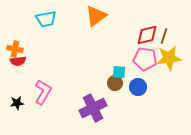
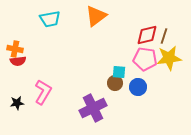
cyan trapezoid: moved 4 px right
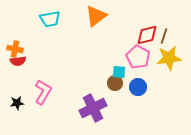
pink pentagon: moved 7 px left, 2 px up; rotated 20 degrees clockwise
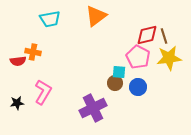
brown line: rotated 35 degrees counterclockwise
orange cross: moved 18 px right, 3 px down
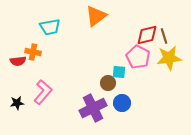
cyan trapezoid: moved 8 px down
brown circle: moved 7 px left
blue circle: moved 16 px left, 16 px down
pink L-shape: rotated 10 degrees clockwise
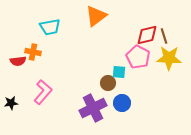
yellow star: rotated 10 degrees clockwise
black star: moved 6 px left
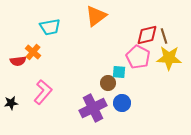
orange cross: rotated 28 degrees clockwise
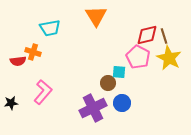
orange triangle: rotated 25 degrees counterclockwise
cyan trapezoid: moved 1 px down
orange cross: rotated 21 degrees counterclockwise
yellow star: rotated 25 degrees clockwise
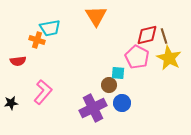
orange cross: moved 4 px right, 12 px up
pink pentagon: moved 1 px left
cyan square: moved 1 px left, 1 px down
brown circle: moved 1 px right, 2 px down
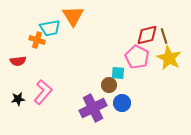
orange triangle: moved 23 px left
black star: moved 7 px right, 4 px up
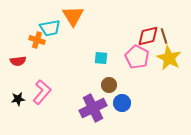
red diamond: moved 1 px right, 1 px down
cyan square: moved 17 px left, 15 px up
pink L-shape: moved 1 px left
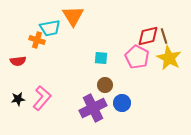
brown circle: moved 4 px left
pink L-shape: moved 6 px down
